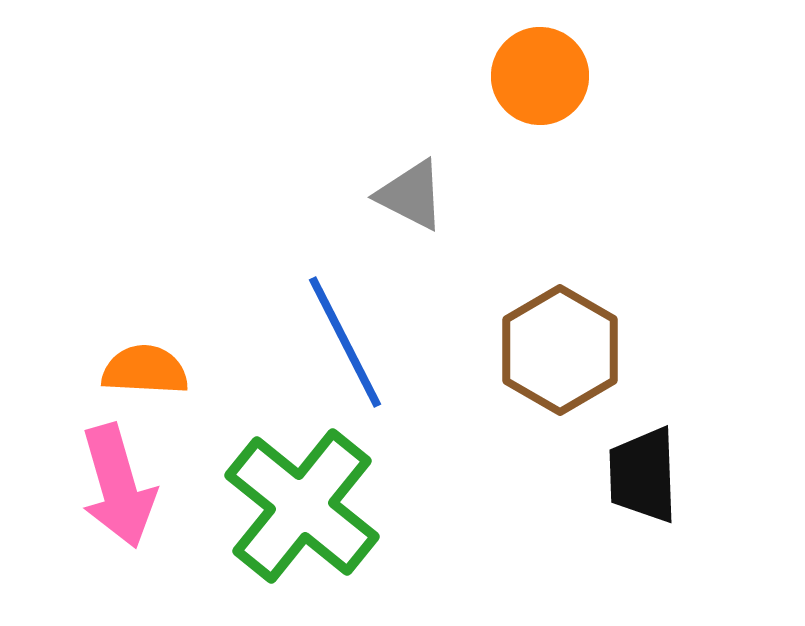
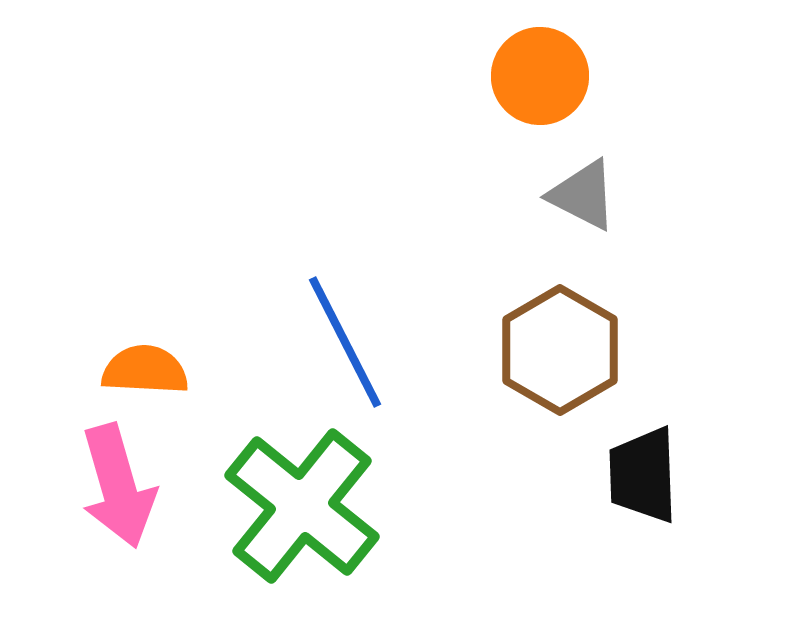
gray triangle: moved 172 px right
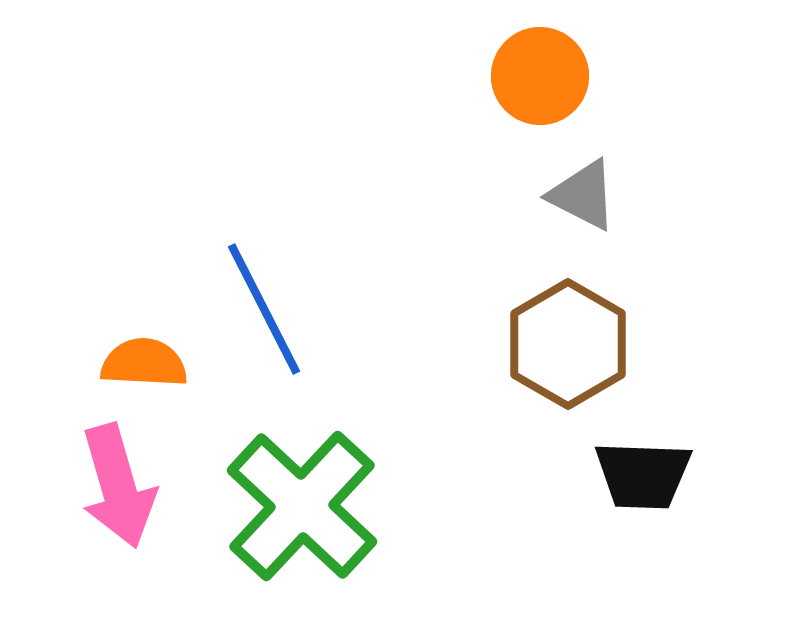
blue line: moved 81 px left, 33 px up
brown hexagon: moved 8 px right, 6 px up
orange semicircle: moved 1 px left, 7 px up
black trapezoid: rotated 86 degrees counterclockwise
green cross: rotated 4 degrees clockwise
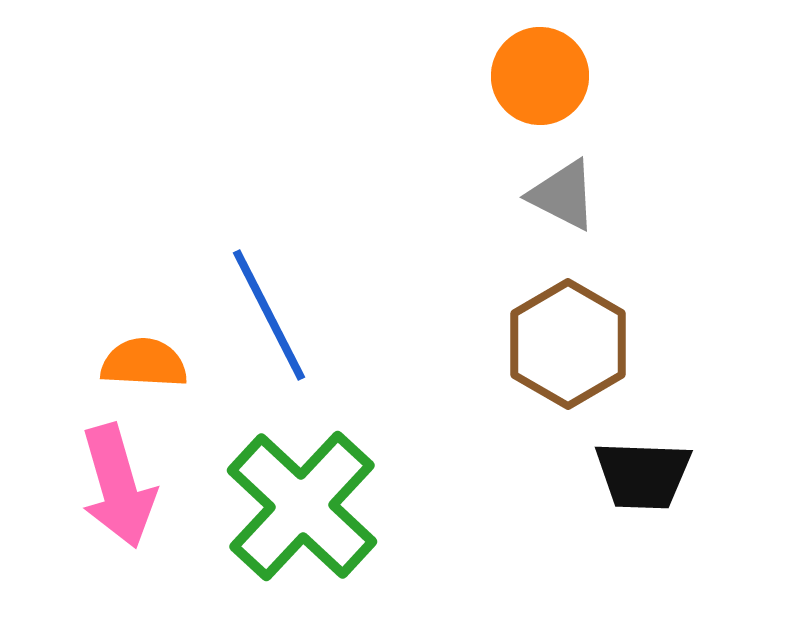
gray triangle: moved 20 px left
blue line: moved 5 px right, 6 px down
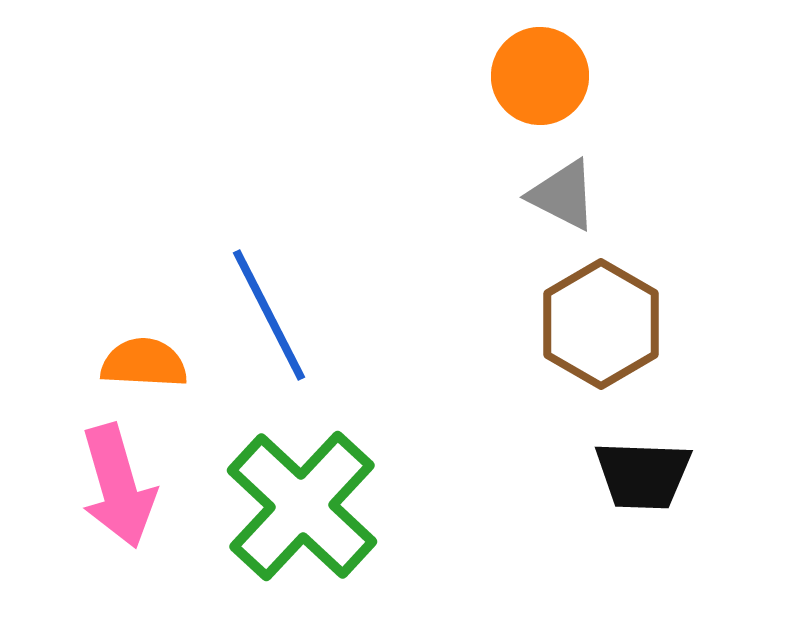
brown hexagon: moved 33 px right, 20 px up
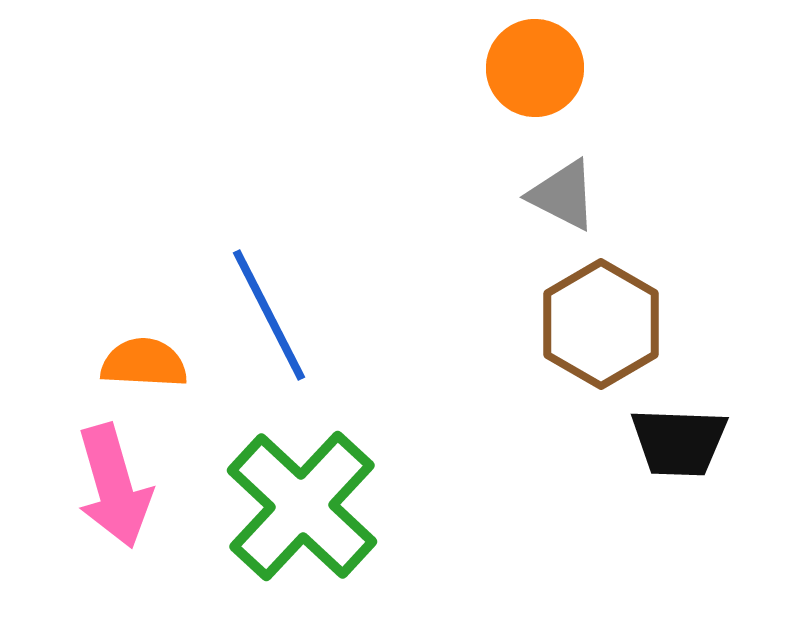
orange circle: moved 5 px left, 8 px up
black trapezoid: moved 36 px right, 33 px up
pink arrow: moved 4 px left
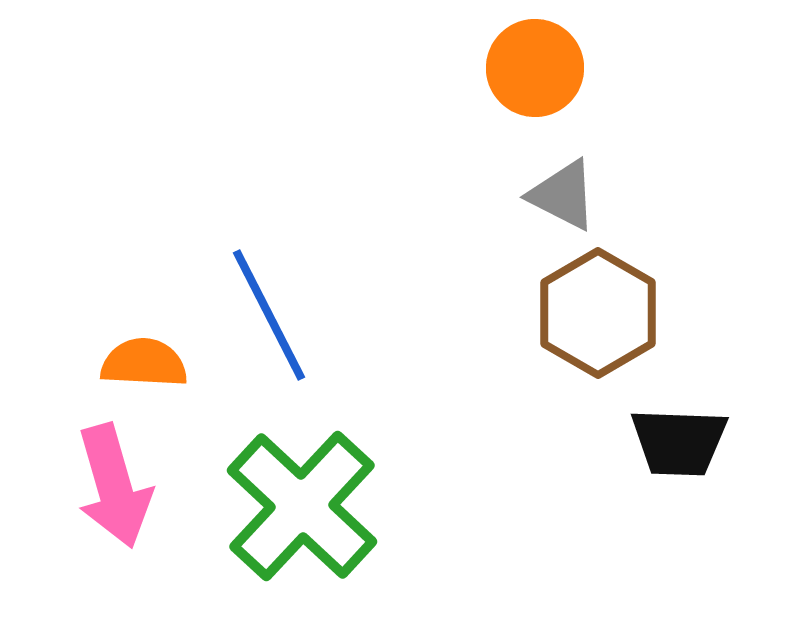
brown hexagon: moved 3 px left, 11 px up
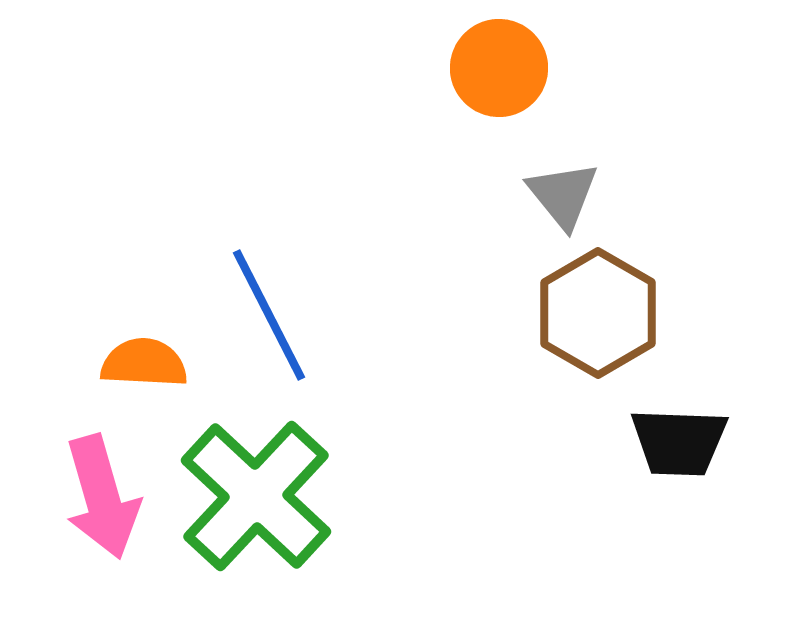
orange circle: moved 36 px left
gray triangle: rotated 24 degrees clockwise
pink arrow: moved 12 px left, 11 px down
green cross: moved 46 px left, 10 px up
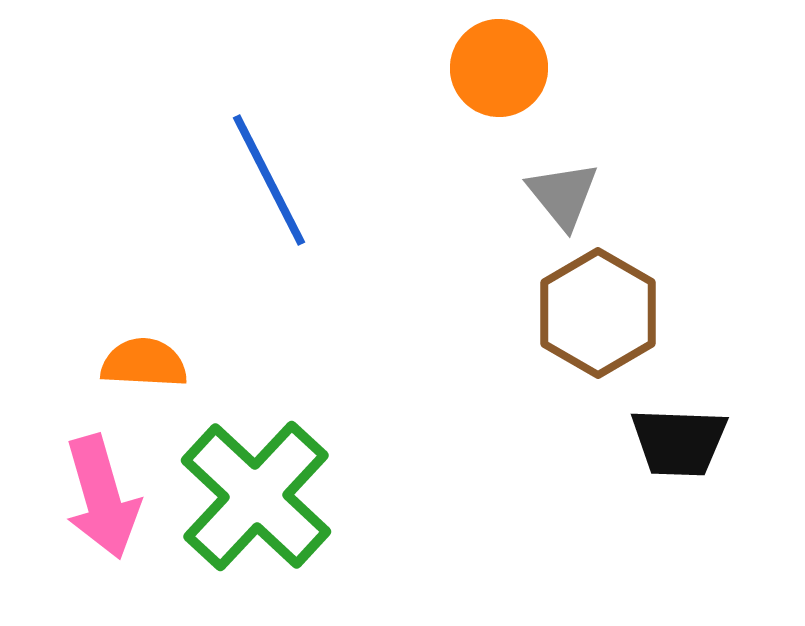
blue line: moved 135 px up
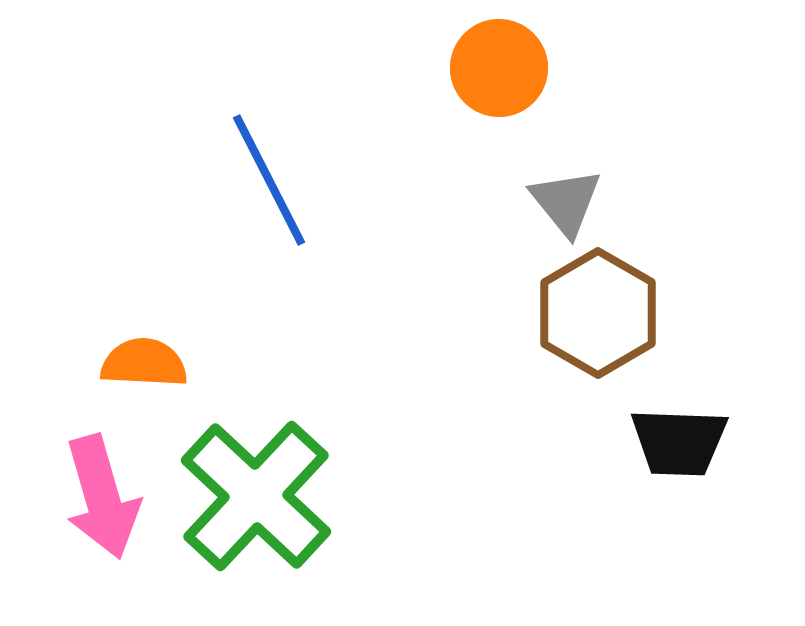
gray triangle: moved 3 px right, 7 px down
